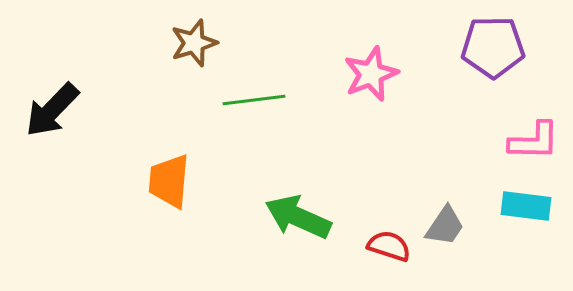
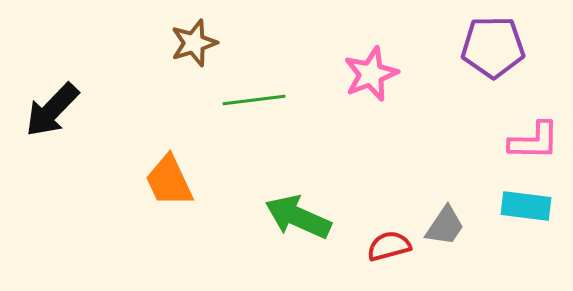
orange trapezoid: rotated 30 degrees counterclockwise
red semicircle: rotated 33 degrees counterclockwise
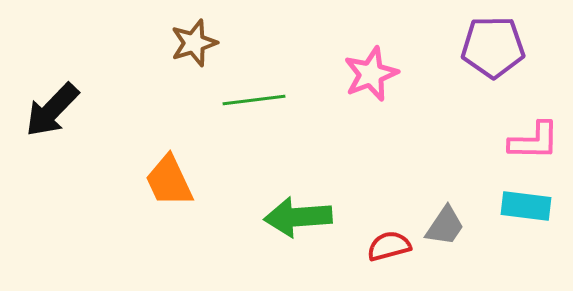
green arrow: rotated 28 degrees counterclockwise
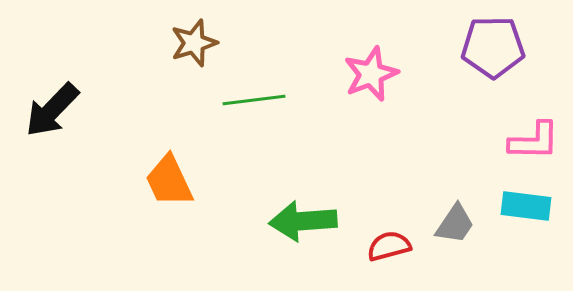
green arrow: moved 5 px right, 4 px down
gray trapezoid: moved 10 px right, 2 px up
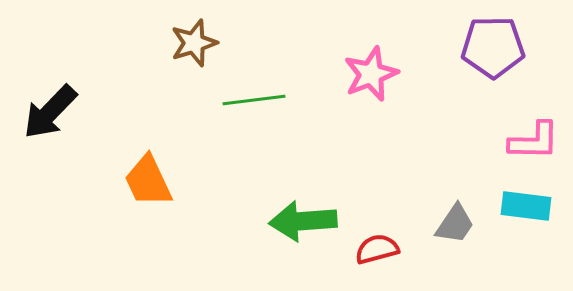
black arrow: moved 2 px left, 2 px down
orange trapezoid: moved 21 px left
red semicircle: moved 12 px left, 3 px down
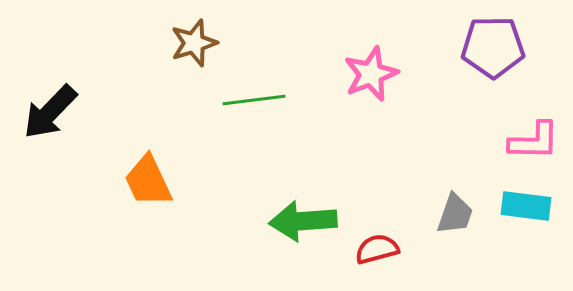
gray trapezoid: moved 10 px up; rotated 15 degrees counterclockwise
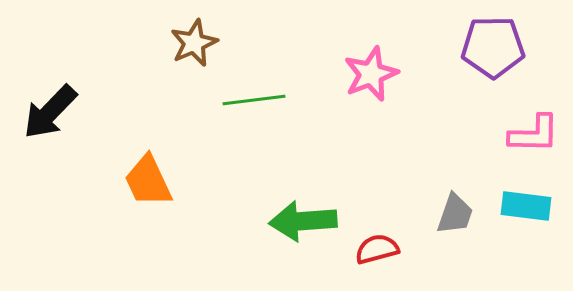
brown star: rotated 6 degrees counterclockwise
pink L-shape: moved 7 px up
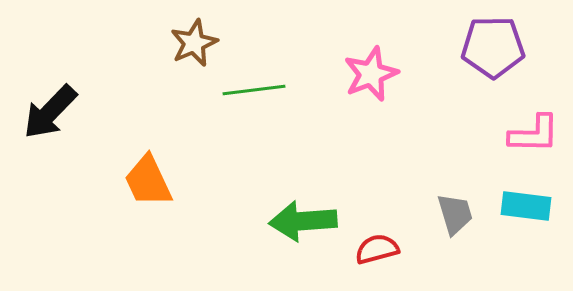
green line: moved 10 px up
gray trapezoid: rotated 36 degrees counterclockwise
